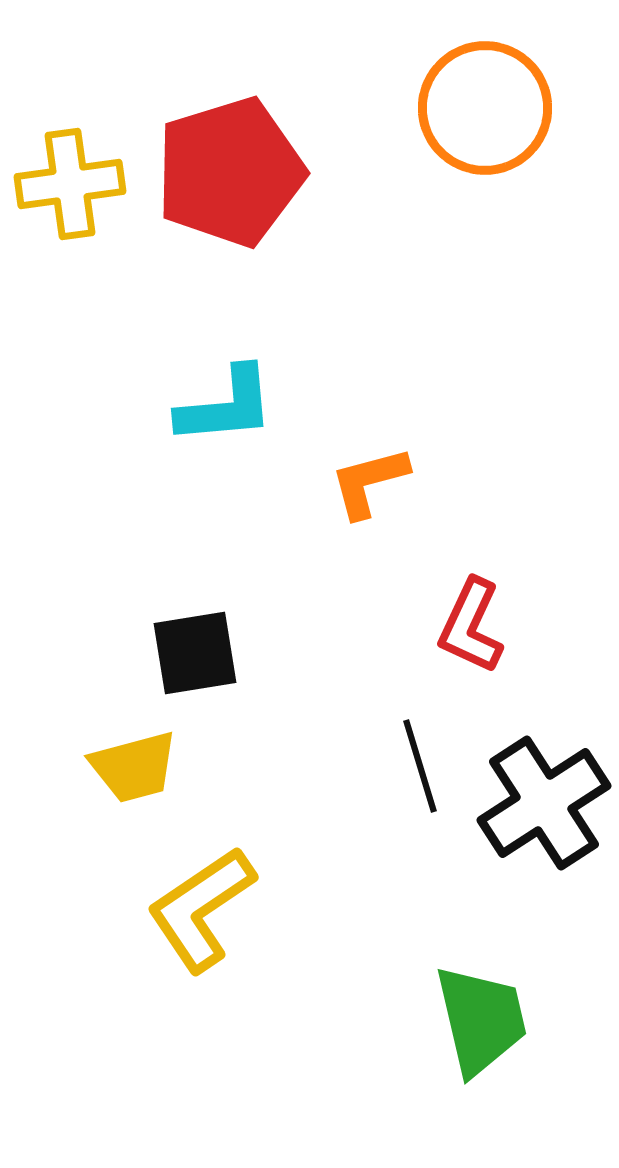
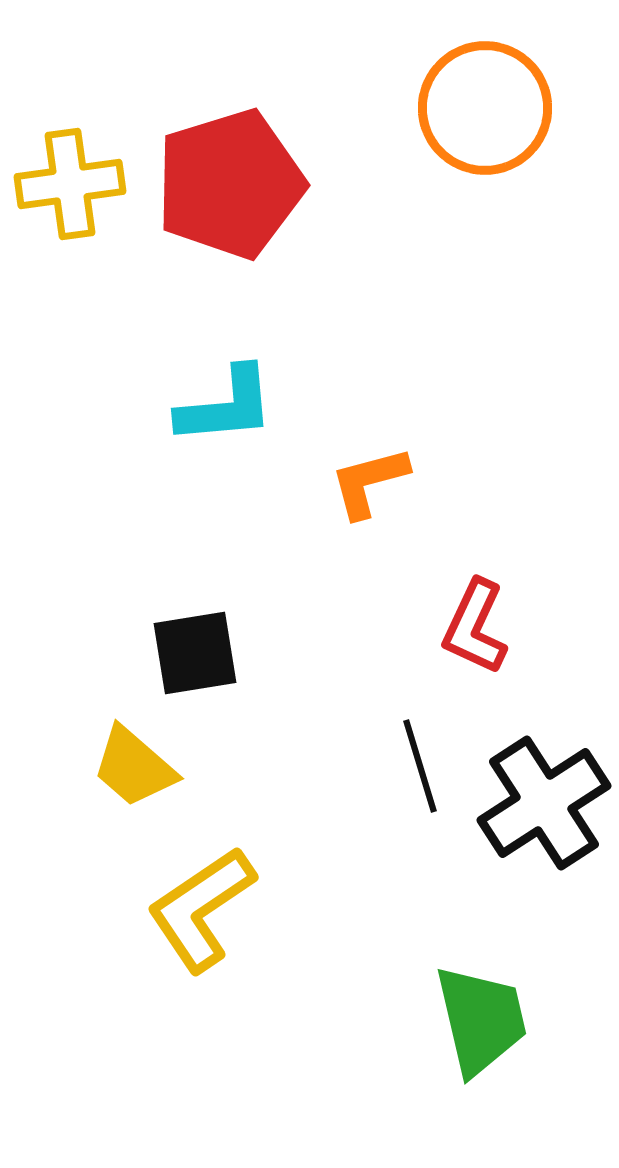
red pentagon: moved 12 px down
red L-shape: moved 4 px right, 1 px down
yellow trapezoid: rotated 56 degrees clockwise
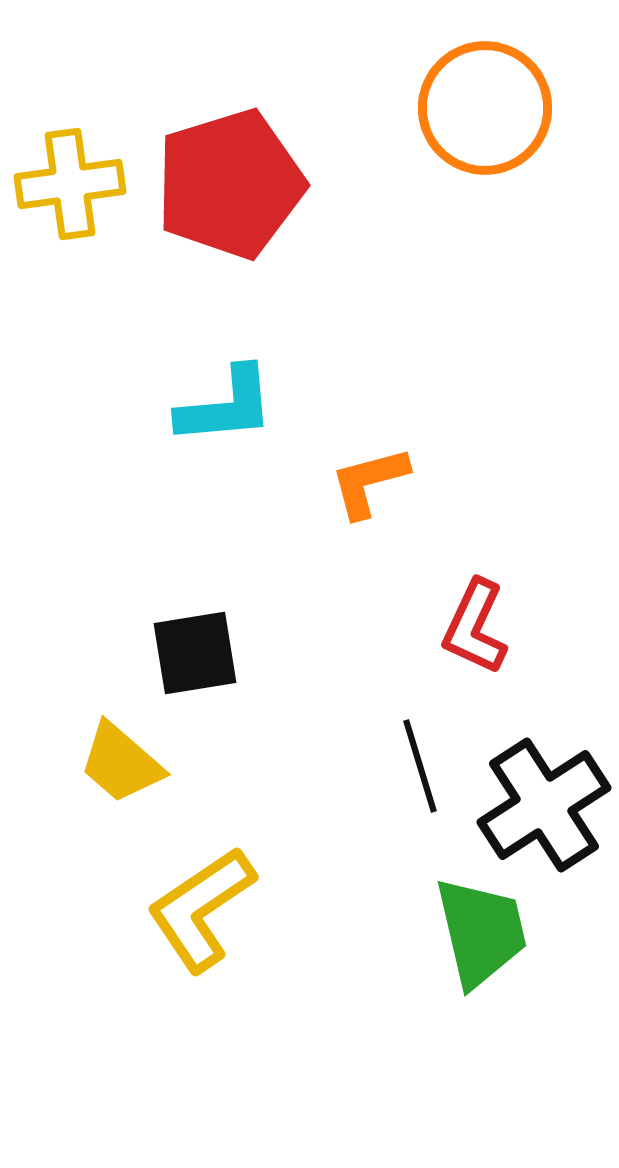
yellow trapezoid: moved 13 px left, 4 px up
black cross: moved 2 px down
green trapezoid: moved 88 px up
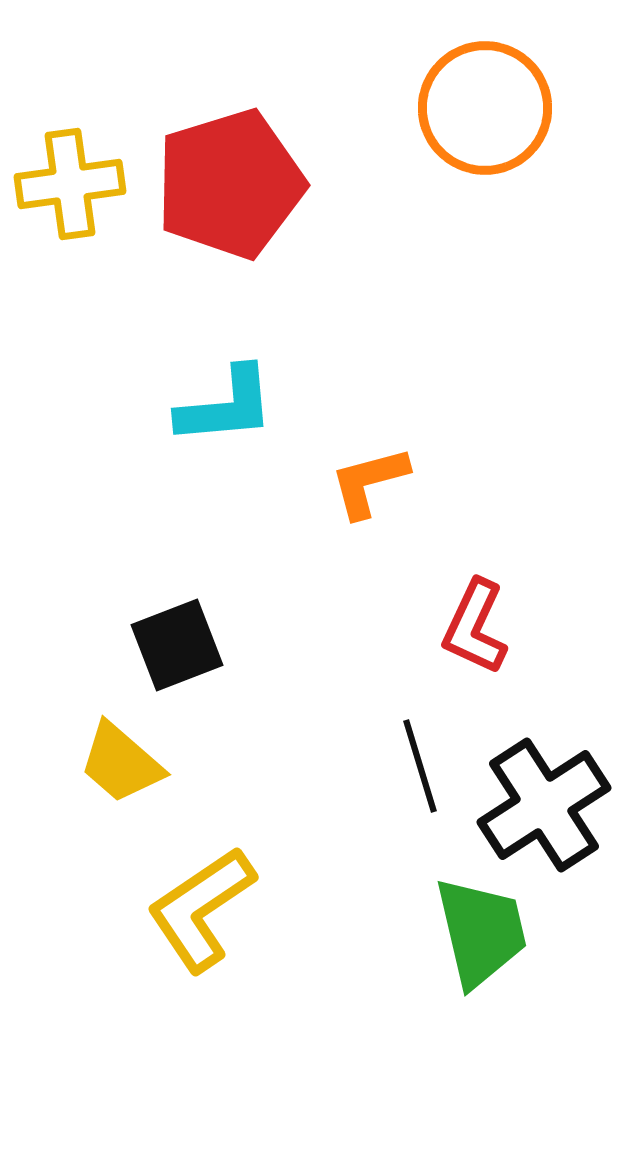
black square: moved 18 px left, 8 px up; rotated 12 degrees counterclockwise
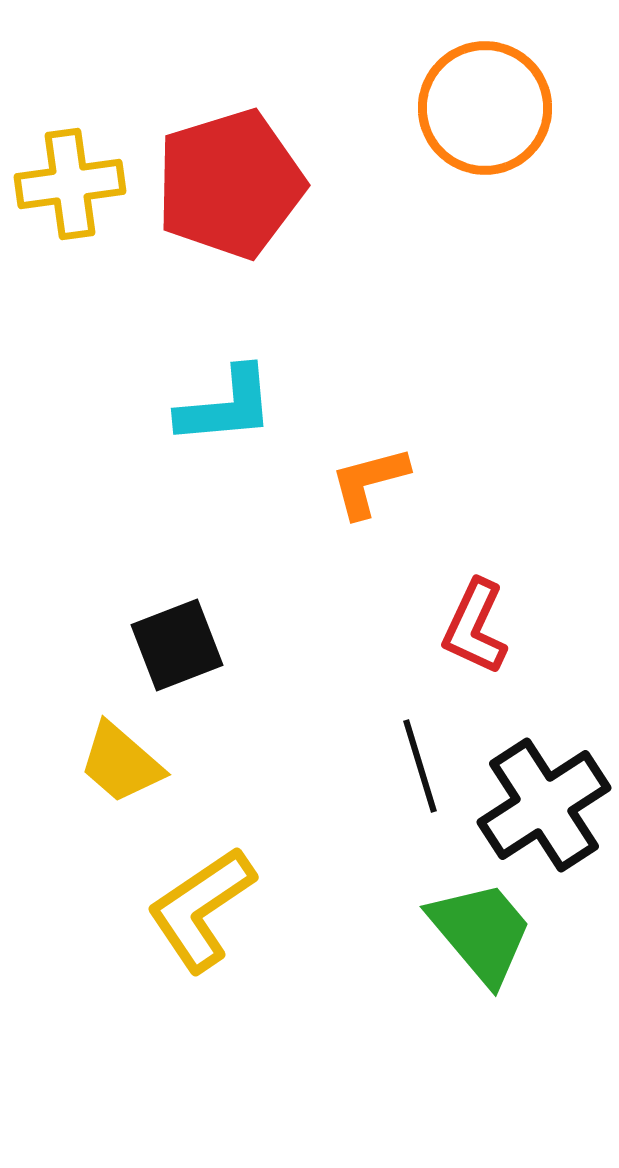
green trapezoid: rotated 27 degrees counterclockwise
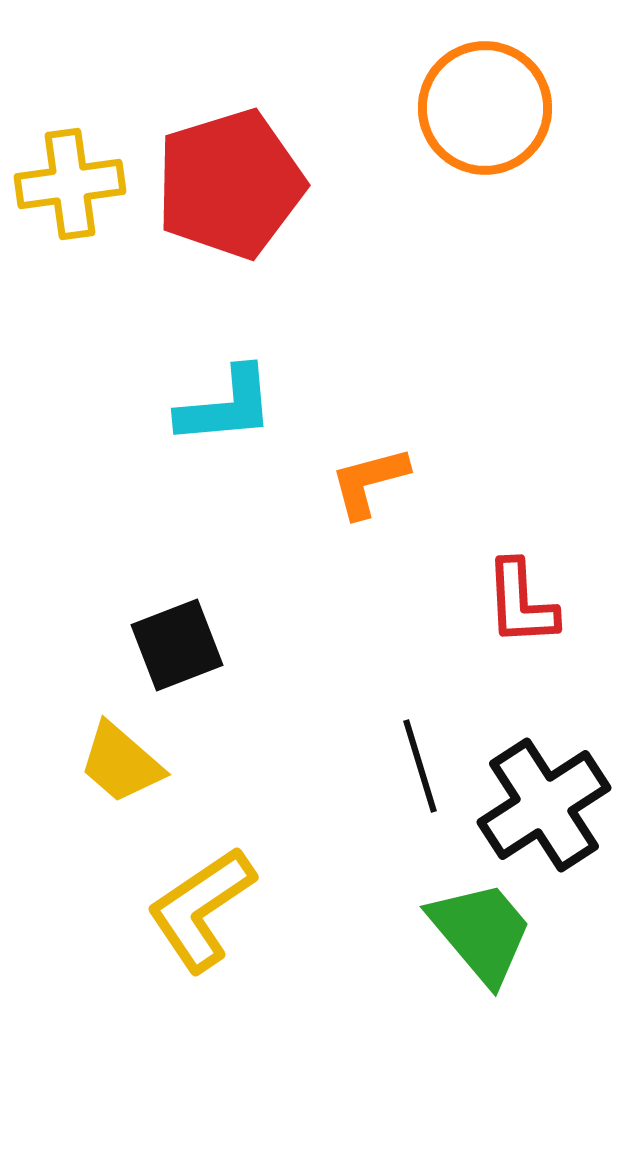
red L-shape: moved 46 px right, 24 px up; rotated 28 degrees counterclockwise
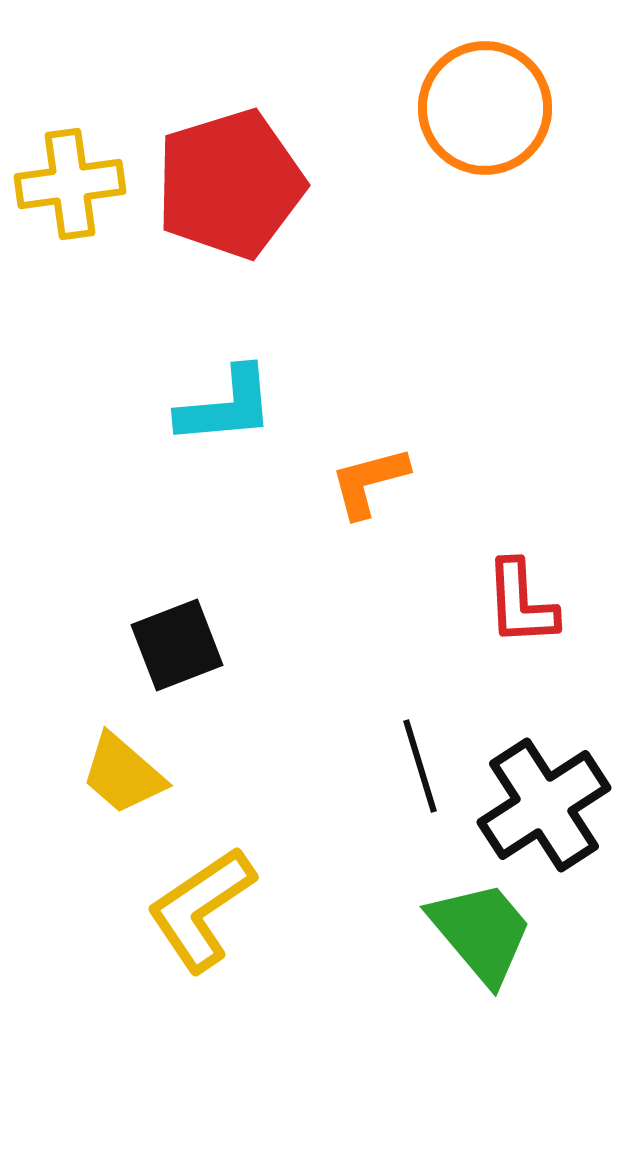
yellow trapezoid: moved 2 px right, 11 px down
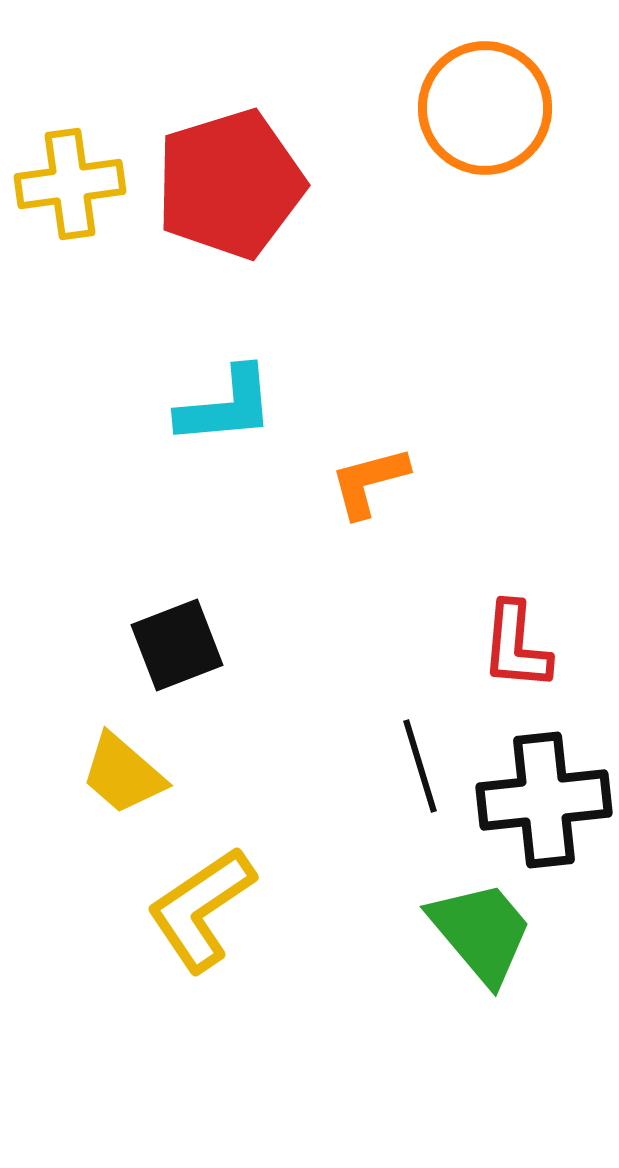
red L-shape: moved 5 px left, 43 px down; rotated 8 degrees clockwise
black cross: moved 5 px up; rotated 27 degrees clockwise
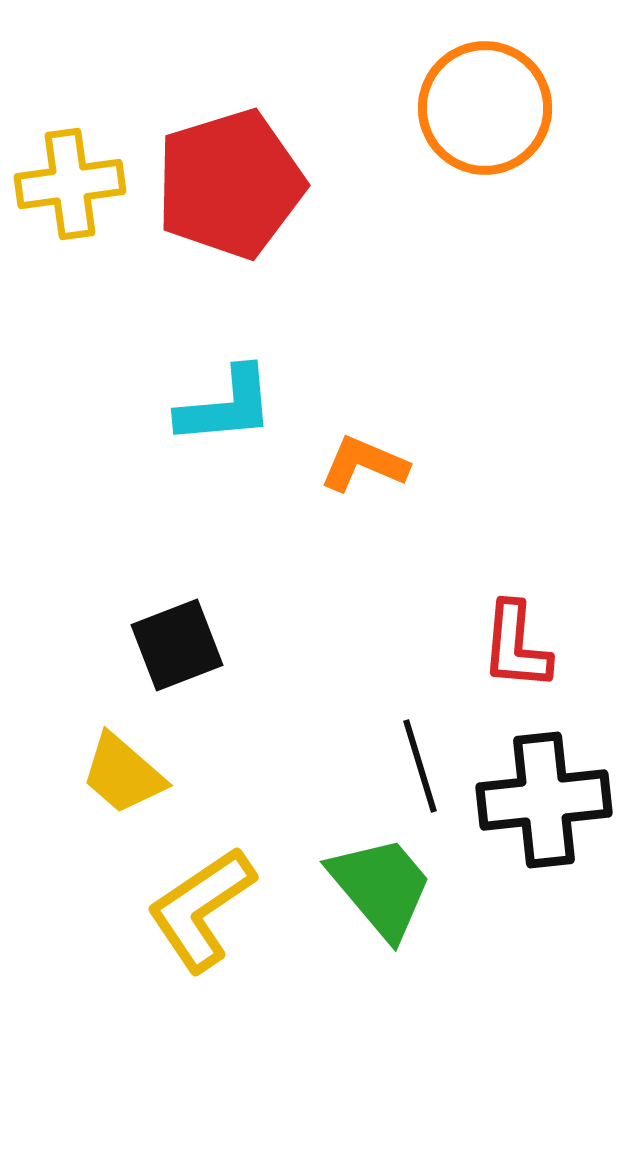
orange L-shape: moved 5 px left, 18 px up; rotated 38 degrees clockwise
green trapezoid: moved 100 px left, 45 px up
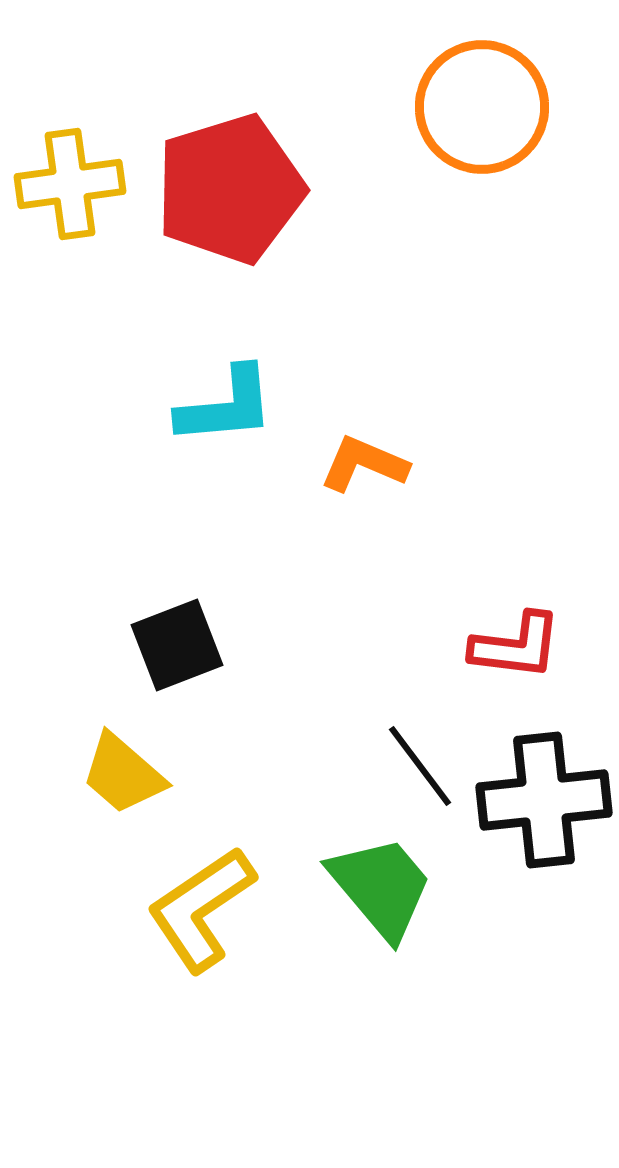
orange circle: moved 3 px left, 1 px up
red pentagon: moved 5 px down
red L-shape: rotated 88 degrees counterclockwise
black line: rotated 20 degrees counterclockwise
